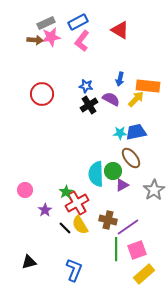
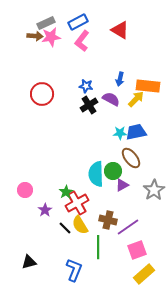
brown arrow: moved 4 px up
green line: moved 18 px left, 2 px up
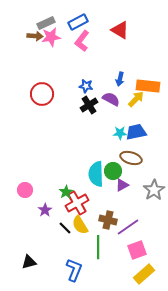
brown ellipse: rotated 35 degrees counterclockwise
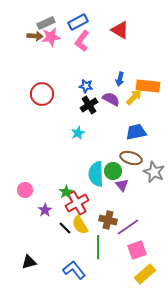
yellow arrow: moved 2 px left, 2 px up
cyan star: moved 42 px left; rotated 24 degrees counterclockwise
purple triangle: rotated 40 degrees counterclockwise
gray star: moved 18 px up; rotated 15 degrees counterclockwise
blue L-shape: rotated 60 degrees counterclockwise
yellow rectangle: moved 1 px right
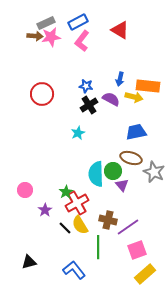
yellow arrow: rotated 60 degrees clockwise
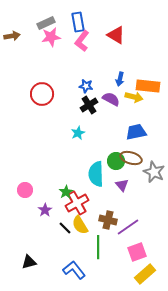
blue rectangle: rotated 72 degrees counterclockwise
red triangle: moved 4 px left, 5 px down
brown arrow: moved 23 px left; rotated 14 degrees counterclockwise
green circle: moved 3 px right, 10 px up
pink square: moved 2 px down
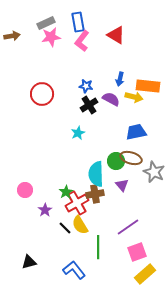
brown cross: moved 13 px left, 26 px up; rotated 24 degrees counterclockwise
